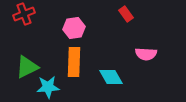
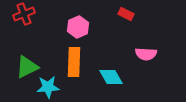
red rectangle: rotated 28 degrees counterclockwise
pink hexagon: moved 4 px right, 1 px up; rotated 15 degrees counterclockwise
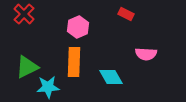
red cross: rotated 25 degrees counterclockwise
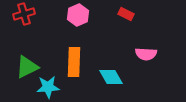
red cross: rotated 30 degrees clockwise
pink hexagon: moved 12 px up
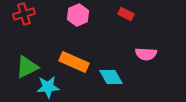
orange rectangle: rotated 68 degrees counterclockwise
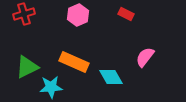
pink semicircle: moved 1 px left, 3 px down; rotated 125 degrees clockwise
cyan star: moved 3 px right
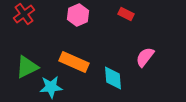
red cross: rotated 20 degrees counterclockwise
cyan diamond: moved 2 px right, 1 px down; rotated 25 degrees clockwise
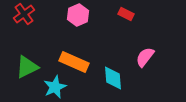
cyan star: moved 4 px right; rotated 20 degrees counterclockwise
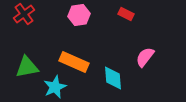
pink hexagon: moved 1 px right; rotated 15 degrees clockwise
green triangle: rotated 15 degrees clockwise
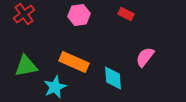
green triangle: moved 1 px left, 1 px up
